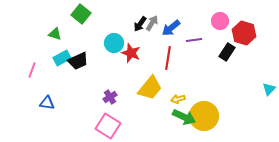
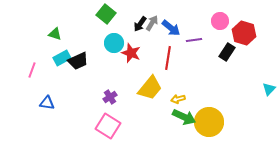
green square: moved 25 px right
blue arrow: rotated 102 degrees counterclockwise
yellow circle: moved 5 px right, 6 px down
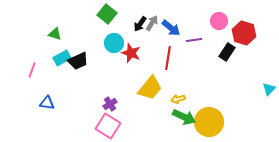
green square: moved 1 px right
pink circle: moved 1 px left
purple cross: moved 7 px down
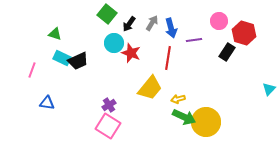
black arrow: moved 11 px left
blue arrow: rotated 36 degrees clockwise
cyan rectangle: rotated 54 degrees clockwise
purple cross: moved 1 px left, 1 px down
yellow circle: moved 3 px left
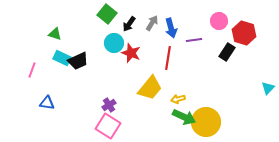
cyan triangle: moved 1 px left, 1 px up
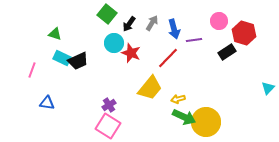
blue arrow: moved 3 px right, 1 px down
black rectangle: rotated 24 degrees clockwise
red line: rotated 35 degrees clockwise
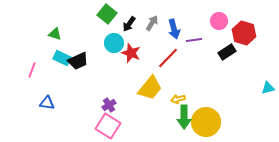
cyan triangle: rotated 32 degrees clockwise
green arrow: rotated 65 degrees clockwise
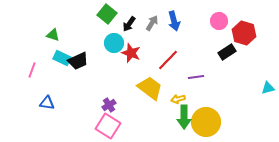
blue arrow: moved 8 px up
green triangle: moved 2 px left, 1 px down
purple line: moved 2 px right, 37 px down
red line: moved 2 px down
yellow trapezoid: rotated 92 degrees counterclockwise
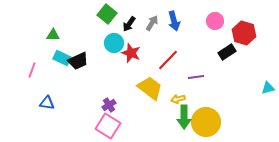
pink circle: moved 4 px left
green triangle: rotated 16 degrees counterclockwise
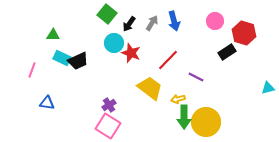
purple line: rotated 35 degrees clockwise
